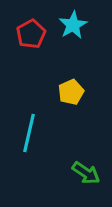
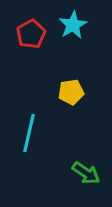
yellow pentagon: rotated 15 degrees clockwise
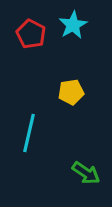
red pentagon: rotated 16 degrees counterclockwise
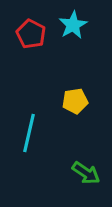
yellow pentagon: moved 4 px right, 9 px down
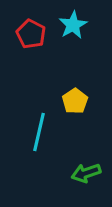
yellow pentagon: rotated 25 degrees counterclockwise
cyan line: moved 10 px right, 1 px up
green arrow: rotated 128 degrees clockwise
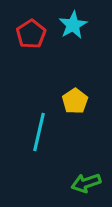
red pentagon: rotated 12 degrees clockwise
green arrow: moved 10 px down
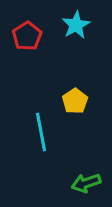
cyan star: moved 3 px right
red pentagon: moved 4 px left, 2 px down
cyan line: moved 2 px right; rotated 24 degrees counterclockwise
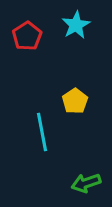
cyan line: moved 1 px right
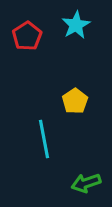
cyan line: moved 2 px right, 7 px down
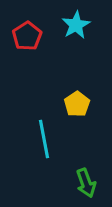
yellow pentagon: moved 2 px right, 3 px down
green arrow: rotated 92 degrees counterclockwise
